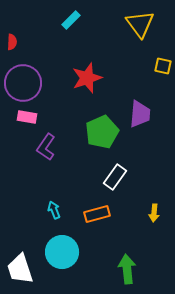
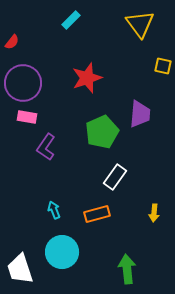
red semicircle: rotated 35 degrees clockwise
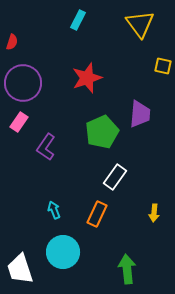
cyan rectangle: moved 7 px right; rotated 18 degrees counterclockwise
red semicircle: rotated 21 degrees counterclockwise
pink rectangle: moved 8 px left, 5 px down; rotated 66 degrees counterclockwise
orange rectangle: rotated 50 degrees counterclockwise
cyan circle: moved 1 px right
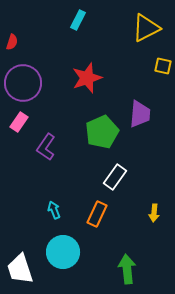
yellow triangle: moved 6 px right, 4 px down; rotated 40 degrees clockwise
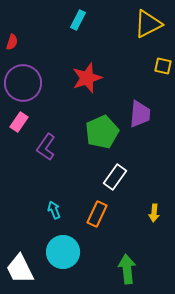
yellow triangle: moved 2 px right, 4 px up
white trapezoid: rotated 8 degrees counterclockwise
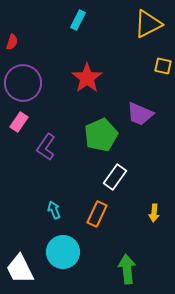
red star: rotated 16 degrees counterclockwise
purple trapezoid: rotated 108 degrees clockwise
green pentagon: moved 1 px left, 3 px down
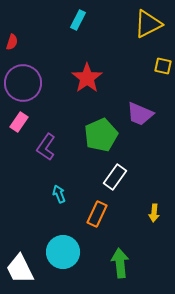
cyan arrow: moved 5 px right, 16 px up
green arrow: moved 7 px left, 6 px up
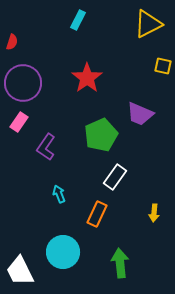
white trapezoid: moved 2 px down
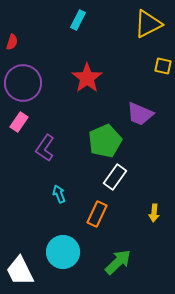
green pentagon: moved 4 px right, 6 px down
purple L-shape: moved 1 px left, 1 px down
green arrow: moved 2 px left, 1 px up; rotated 52 degrees clockwise
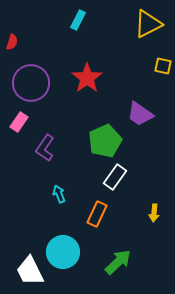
purple circle: moved 8 px right
purple trapezoid: rotated 12 degrees clockwise
white trapezoid: moved 10 px right
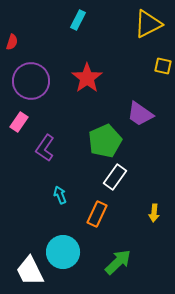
purple circle: moved 2 px up
cyan arrow: moved 1 px right, 1 px down
